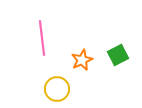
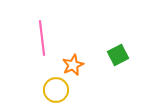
orange star: moved 9 px left, 5 px down
yellow circle: moved 1 px left, 1 px down
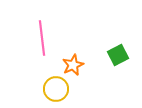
yellow circle: moved 1 px up
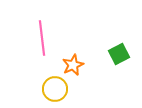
green square: moved 1 px right, 1 px up
yellow circle: moved 1 px left
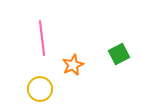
yellow circle: moved 15 px left
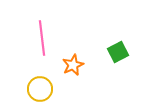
green square: moved 1 px left, 2 px up
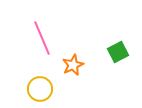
pink line: rotated 16 degrees counterclockwise
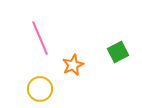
pink line: moved 2 px left
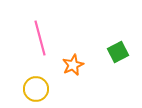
pink line: rotated 8 degrees clockwise
yellow circle: moved 4 px left
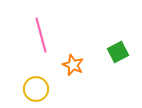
pink line: moved 1 px right, 3 px up
orange star: rotated 25 degrees counterclockwise
